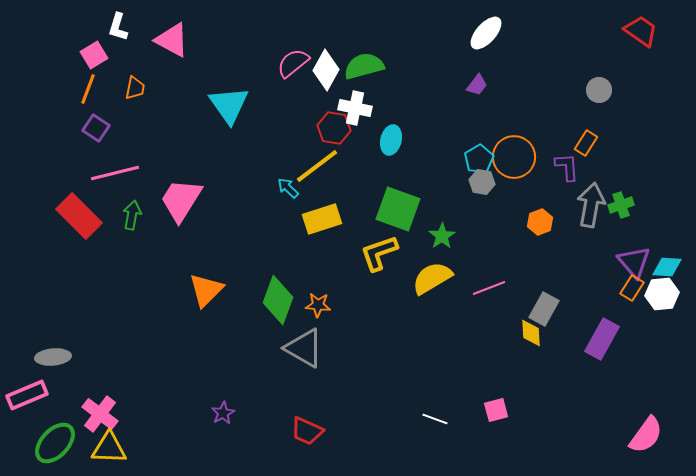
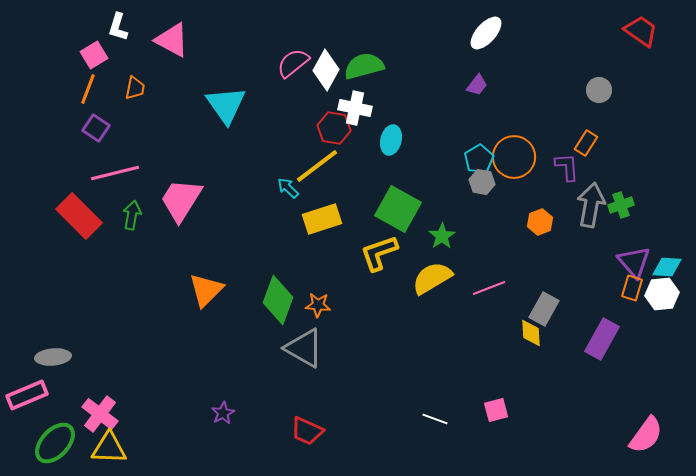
cyan triangle at (229, 105): moved 3 px left
green square at (398, 209): rotated 9 degrees clockwise
orange rectangle at (632, 288): rotated 15 degrees counterclockwise
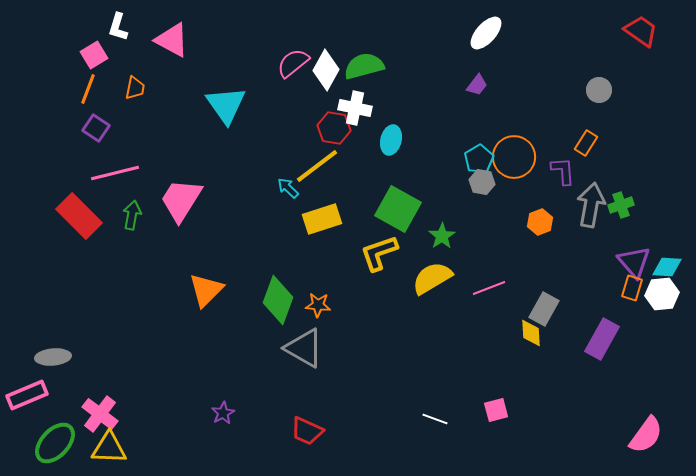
purple L-shape at (567, 167): moved 4 px left, 4 px down
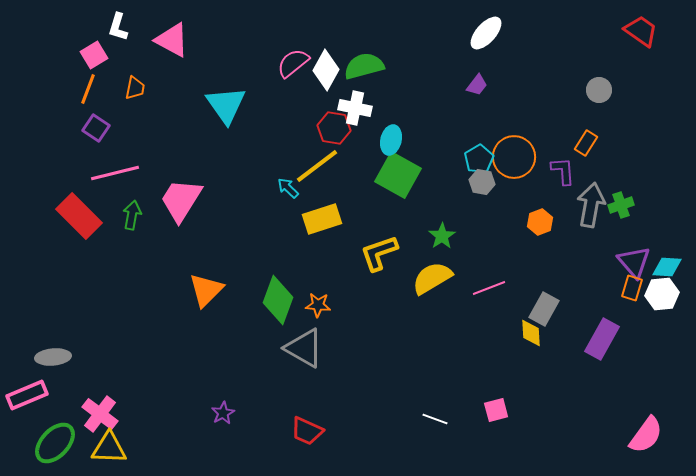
green square at (398, 209): moved 34 px up
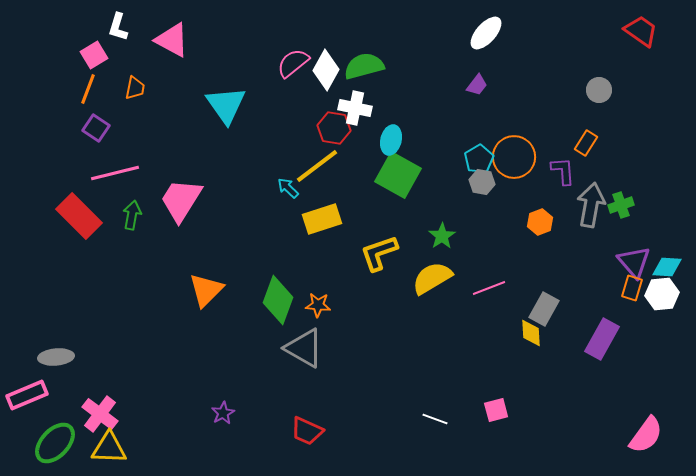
gray ellipse at (53, 357): moved 3 px right
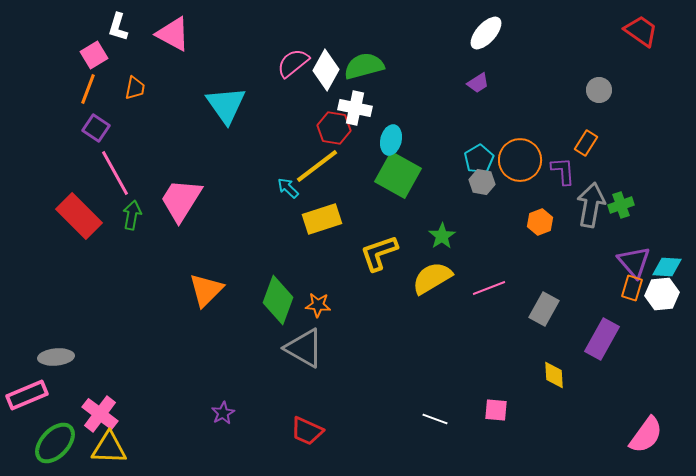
pink triangle at (172, 40): moved 1 px right, 6 px up
purple trapezoid at (477, 85): moved 1 px right, 2 px up; rotated 20 degrees clockwise
orange circle at (514, 157): moved 6 px right, 3 px down
pink line at (115, 173): rotated 75 degrees clockwise
yellow diamond at (531, 333): moved 23 px right, 42 px down
pink square at (496, 410): rotated 20 degrees clockwise
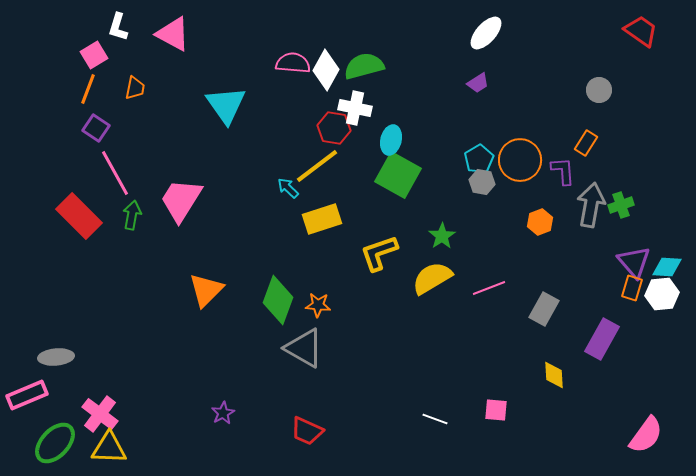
pink semicircle at (293, 63): rotated 44 degrees clockwise
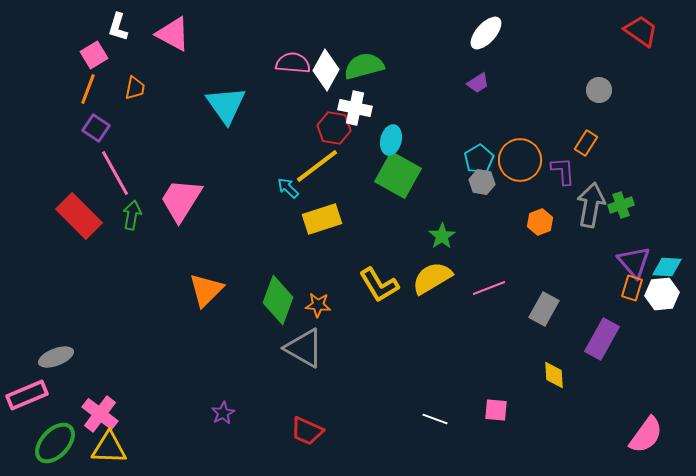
yellow L-shape at (379, 253): moved 32 px down; rotated 102 degrees counterclockwise
gray ellipse at (56, 357): rotated 16 degrees counterclockwise
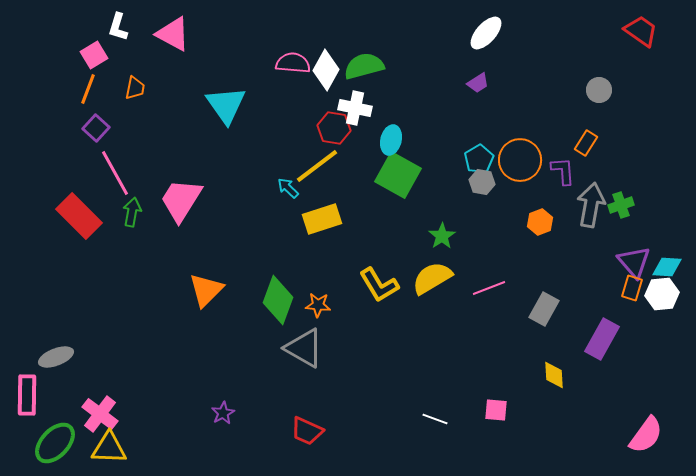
purple square at (96, 128): rotated 8 degrees clockwise
green arrow at (132, 215): moved 3 px up
pink rectangle at (27, 395): rotated 66 degrees counterclockwise
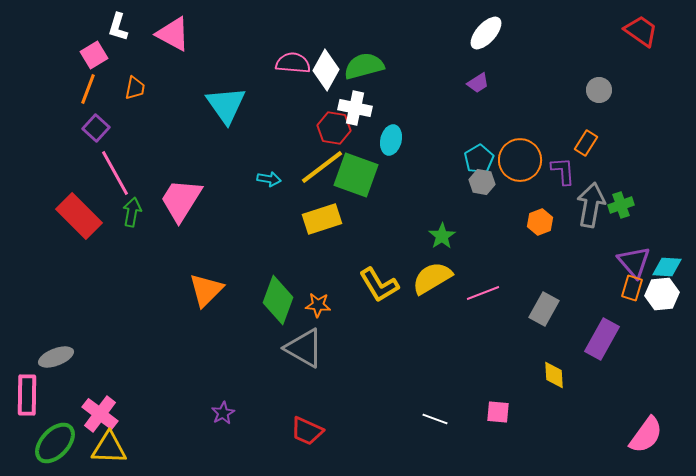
yellow line at (317, 166): moved 5 px right, 1 px down
green square at (398, 175): moved 42 px left; rotated 9 degrees counterclockwise
cyan arrow at (288, 188): moved 19 px left, 9 px up; rotated 145 degrees clockwise
pink line at (489, 288): moved 6 px left, 5 px down
pink square at (496, 410): moved 2 px right, 2 px down
